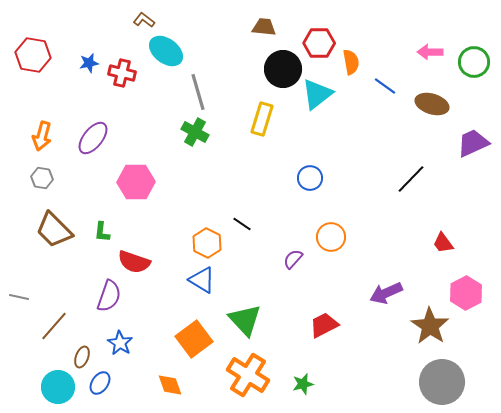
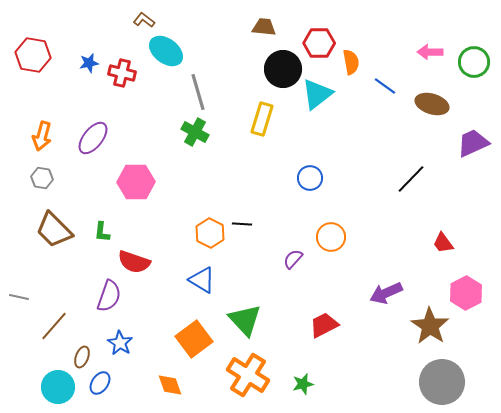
black line at (242, 224): rotated 30 degrees counterclockwise
orange hexagon at (207, 243): moved 3 px right, 10 px up
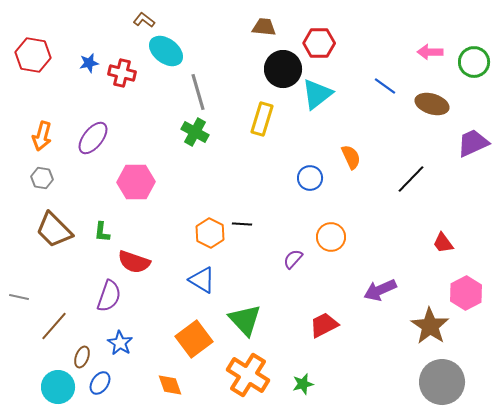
orange semicircle at (351, 62): moved 95 px down; rotated 15 degrees counterclockwise
purple arrow at (386, 293): moved 6 px left, 3 px up
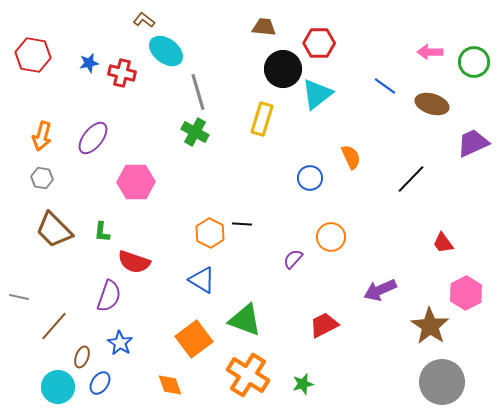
green triangle at (245, 320): rotated 27 degrees counterclockwise
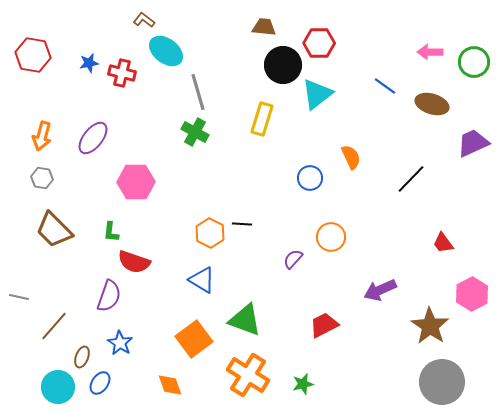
black circle at (283, 69): moved 4 px up
green L-shape at (102, 232): moved 9 px right
pink hexagon at (466, 293): moved 6 px right, 1 px down
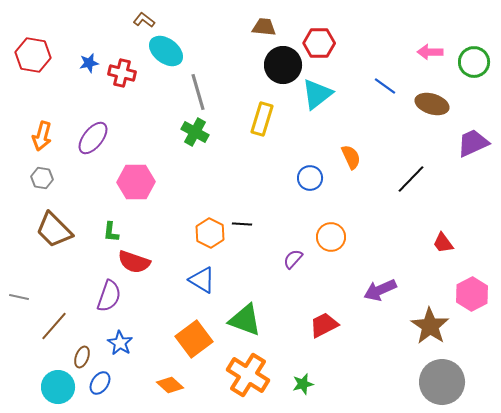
orange diamond at (170, 385): rotated 28 degrees counterclockwise
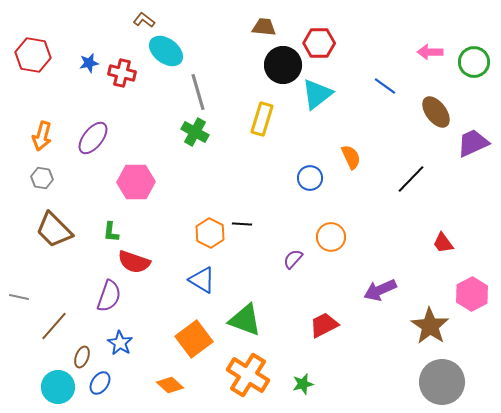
brown ellipse at (432, 104): moved 4 px right, 8 px down; rotated 36 degrees clockwise
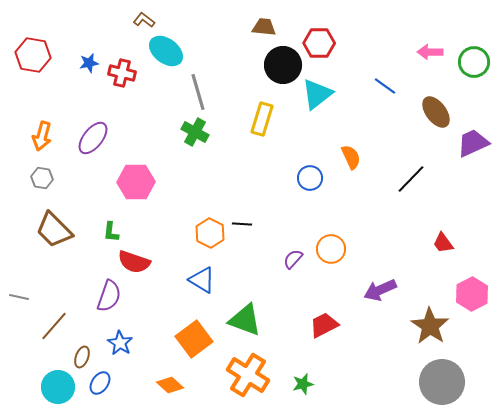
orange circle at (331, 237): moved 12 px down
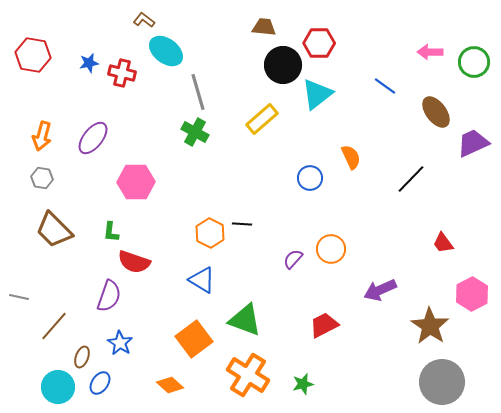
yellow rectangle at (262, 119): rotated 32 degrees clockwise
